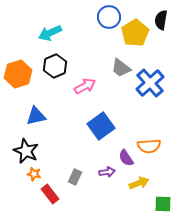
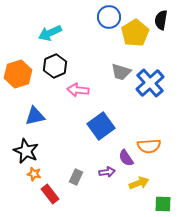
gray trapezoid: moved 4 px down; rotated 20 degrees counterclockwise
pink arrow: moved 7 px left, 4 px down; rotated 145 degrees counterclockwise
blue triangle: moved 1 px left
gray rectangle: moved 1 px right
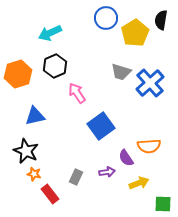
blue circle: moved 3 px left, 1 px down
pink arrow: moved 1 px left, 3 px down; rotated 50 degrees clockwise
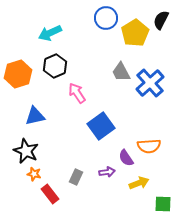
black semicircle: rotated 18 degrees clockwise
gray trapezoid: rotated 45 degrees clockwise
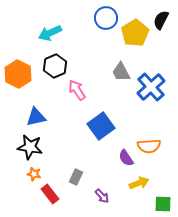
orange hexagon: rotated 16 degrees counterclockwise
blue cross: moved 1 px right, 4 px down
pink arrow: moved 3 px up
blue triangle: moved 1 px right, 1 px down
black star: moved 4 px right, 4 px up; rotated 15 degrees counterclockwise
purple arrow: moved 5 px left, 24 px down; rotated 56 degrees clockwise
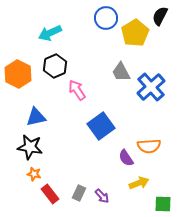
black semicircle: moved 1 px left, 4 px up
gray rectangle: moved 3 px right, 16 px down
